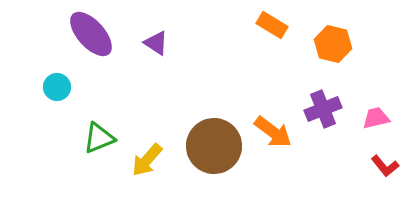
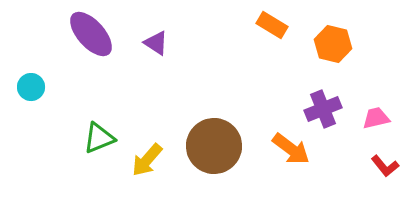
cyan circle: moved 26 px left
orange arrow: moved 18 px right, 17 px down
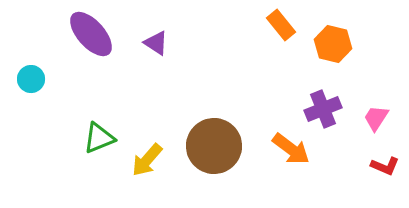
orange rectangle: moved 9 px right; rotated 20 degrees clockwise
cyan circle: moved 8 px up
pink trapezoid: rotated 44 degrees counterclockwise
red L-shape: rotated 28 degrees counterclockwise
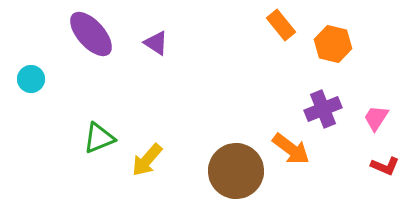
brown circle: moved 22 px right, 25 px down
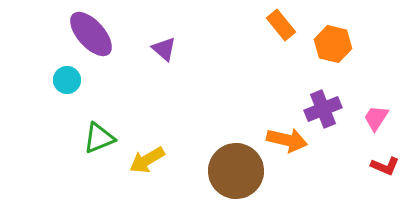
purple triangle: moved 8 px right, 6 px down; rotated 8 degrees clockwise
cyan circle: moved 36 px right, 1 px down
orange arrow: moved 4 px left, 9 px up; rotated 24 degrees counterclockwise
yellow arrow: rotated 18 degrees clockwise
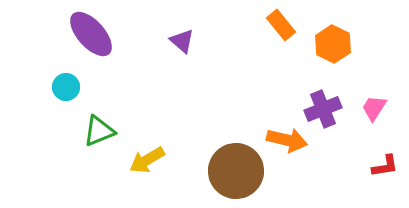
orange hexagon: rotated 12 degrees clockwise
purple triangle: moved 18 px right, 8 px up
cyan circle: moved 1 px left, 7 px down
pink trapezoid: moved 2 px left, 10 px up
green triangle: moved 7 px up
red L-shape: rotated 32 degrees counterclockwise
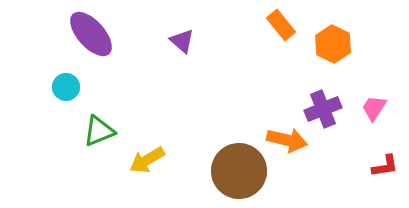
brown circle: moved 3 px right
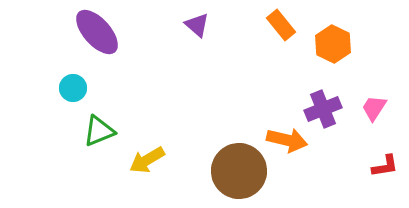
purple ellipse: moved 6 px right, 2 px up
purple triangle: moved 15 px right, 16 px up
cyan circle: moved 7 px right, 1 px down
